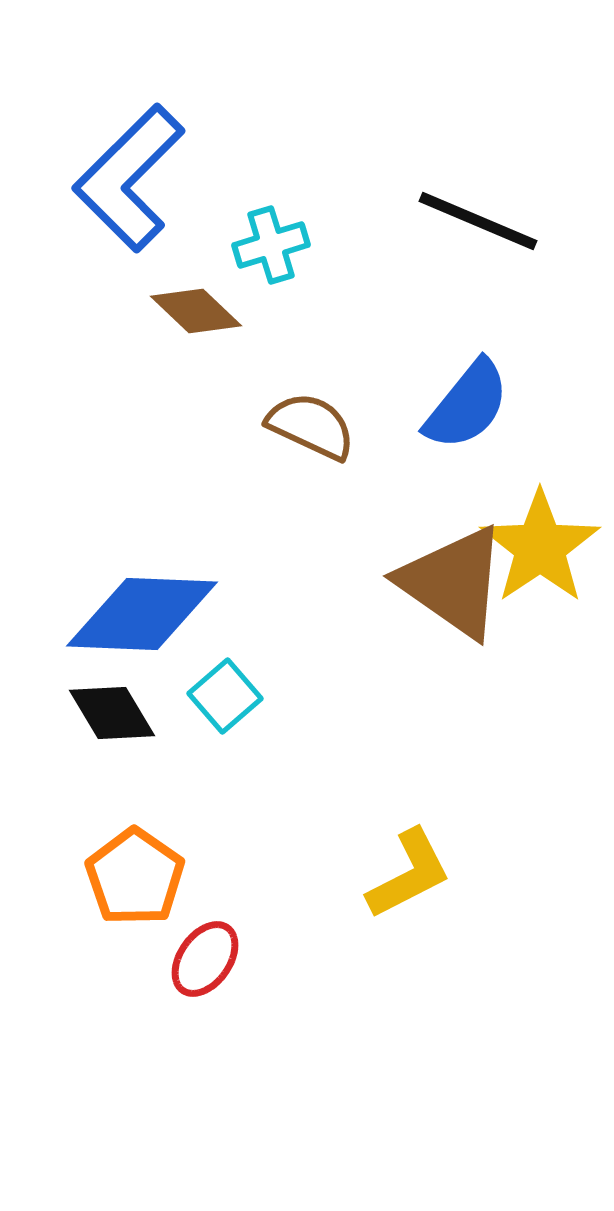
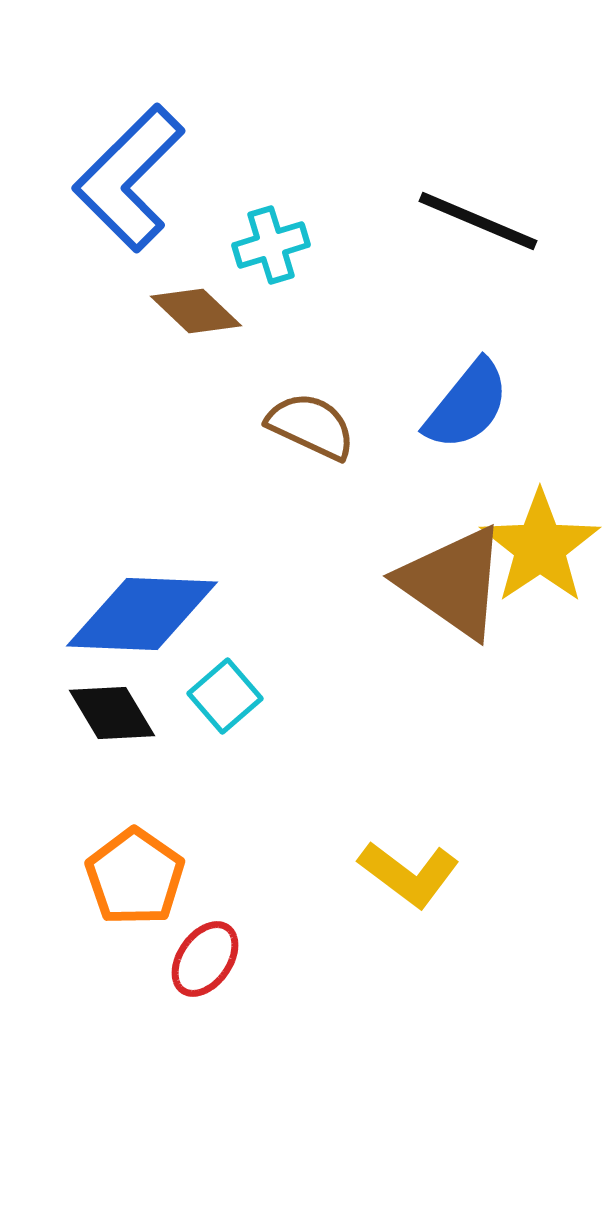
yellow L-shape: rotated 64 degrees clockwise
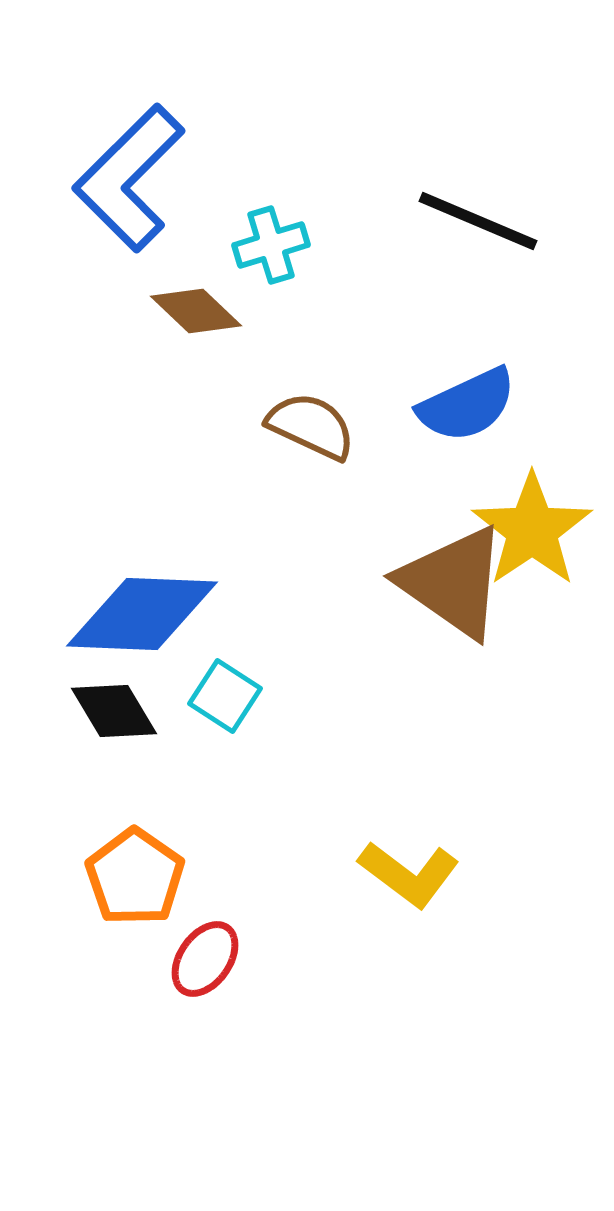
blue semicircle: rotated 26 degrees clockwise
yellow star: moved 8 px left, 17 px up
cyan square: rotated 16 degrees counterclockwise
black diamond: moved 2 px right, 2 px up
